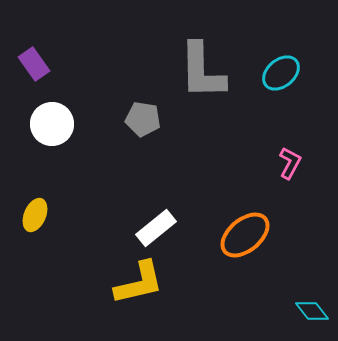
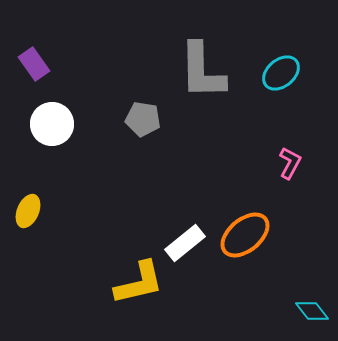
yellow ellipse: moved 7 px left, 4 px up
white rectangle: moved 29 px right, 15 px down
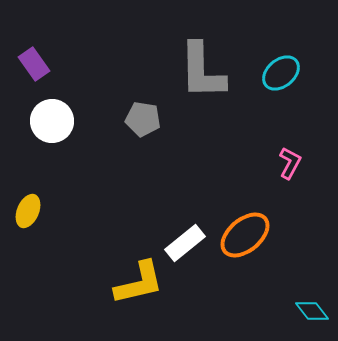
white circle: moved 3 px up
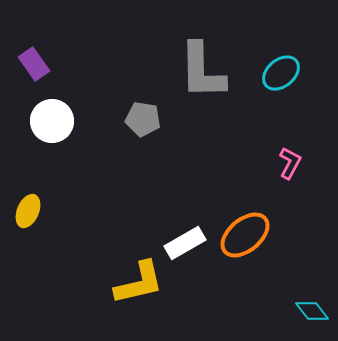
white rectangle: rotated 9 degrees clockwise
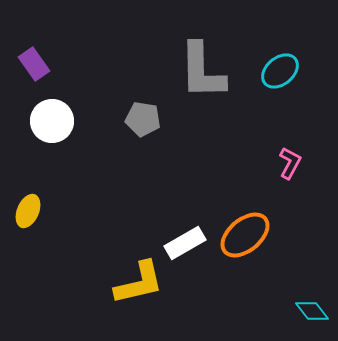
cyan ellipse: moved 1 px left, 2 px up
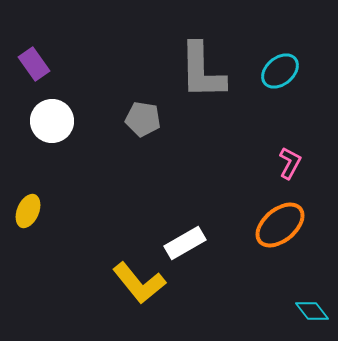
orange ellipse: moved 35 px right, 10 px up
yellow L-shape: rotated 64 degrees clockwise
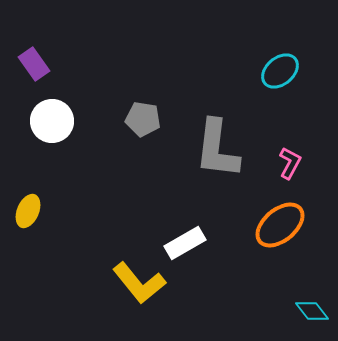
gray L-shape: moved 15 px right, 78 px down; rotated 8 degrees clockwise
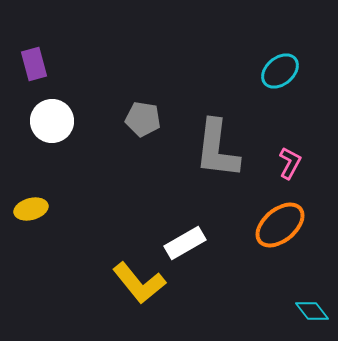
purple rectangle: rotated 20 degrees clockwise
yellow ellipse: moved 3 px right, 2 px up; rotated 52 degrees clockwise
